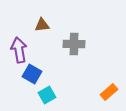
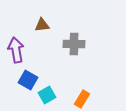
purple arrow: moved 3 px left
blue square: moved 4 px left, 6 px down
orange rectangle: moved 27 px left, 7 px down; rotated 18 degrees counterclockwise
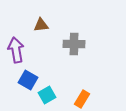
brown triangle: moved 1 px left
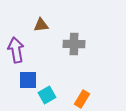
blue square: rotated 30 degrees counterclockwise
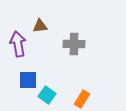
brown triangle: moved 1 px left, 1 px down
purple arrow: moved 2 px right, 6 px up
cyan square: rotated 24 degrees counterclockwise
